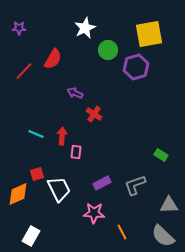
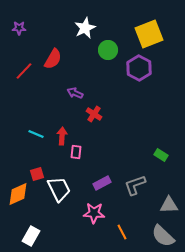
yellow square: rotated 12 degrees counterclockwise
purple hexagon: moved 3 px right, 1 px down; rotated 15 degrees counterclockwise
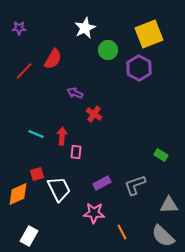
white rectangle: moved 2 px left
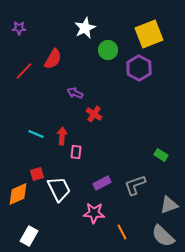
gray triangle: rotated 18 degrees counterclockwise
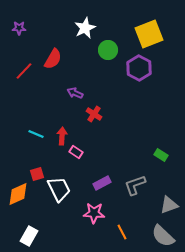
pink rectangle: rotated 64 degrees counterclockwise
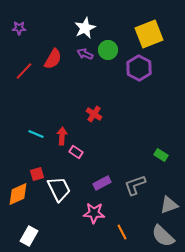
purple arrow: moved 10 px right, 39 px up
